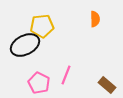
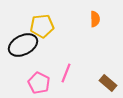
black ellipse: moved 2 px left
pink line: moved 2 px up
brown rectangle: moved 1 px right, 2 px up
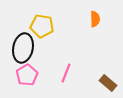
yellow pentagon: rotated 15 degrees clockwise
black ellipse: moved 3 px down; rotated 52 degrees counterclockwise
pink pentagon: moved 12 px left, 8 px up; rotated 15 degrees clockwise
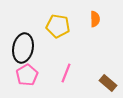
yellow pentagon: moved 16 px right
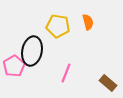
orange semicircle: moved 7 px left, 3 px down; rotated 14 degrees counterclockwise
black ellipse: moved 9 px right, 3 px down
pink pentagon: moved 13 px left, 9 px up
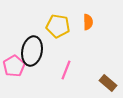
orange semicircle: rotated 14 degrees clockwise
pink line: moved 3 px up
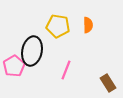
orange semicircle: moved 3 px down
brown rectangle: rotated 18 degrees clockwise
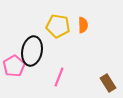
orange semicircle: moved 5 px left
pink line: moved 7 px left, 7 px down
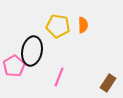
brown rectangle: rotated 66 degrees clockwise
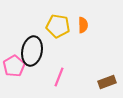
brown rectangle: moved 1 px left, 1 px up; rotated 36 degrees clockwise
